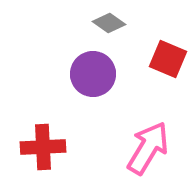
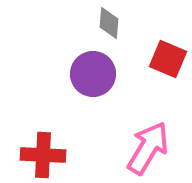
gray diamond: rotated 60 degrees clockwise
red cross: moved 8 px down; rotated 6 degrees clockwise
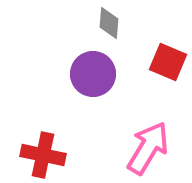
red square: moved 3 px down
red cross: rotated 9 degrees clockwise
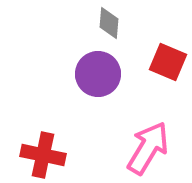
purple circle: moved 5 px right
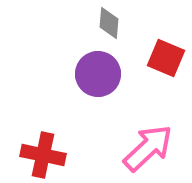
red square: moved 2 px left, 4 px up
pink arrow: rotated 16 degrees clockwise
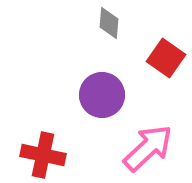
red square: rotated 12 degrees clockwise
purple circle: moved 4 px right, 21 px down
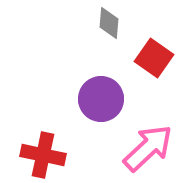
red square: moved 12 px left
purple circle: moved 1 px left, 4 px down
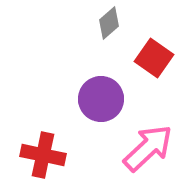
gray diamond: rotated 44 degrees clockwise
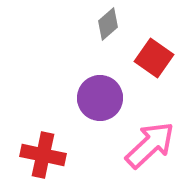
gray diamond: moved 1 px left, 1 px down
purple circle: moved 1 px left, 1 px up
pink arrow: moved 2 px right, 3 px up
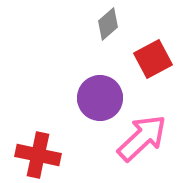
red square: moved 1 px left, 1 px down; rotated 27 degrees clockwise
pink arrow: moved 8 px left, 7 px up
red cross: moved 5 px left
